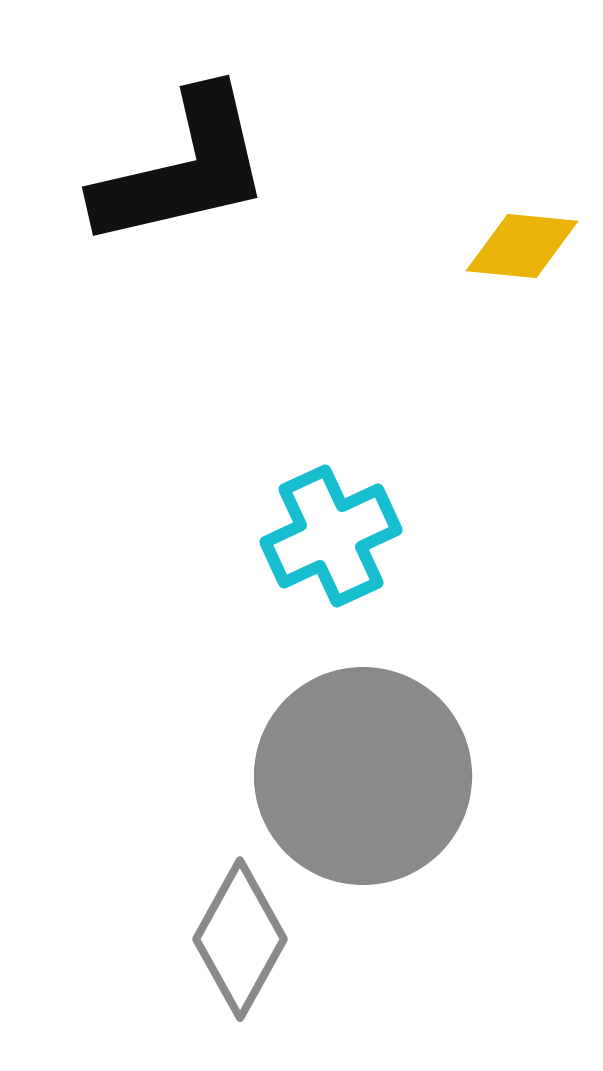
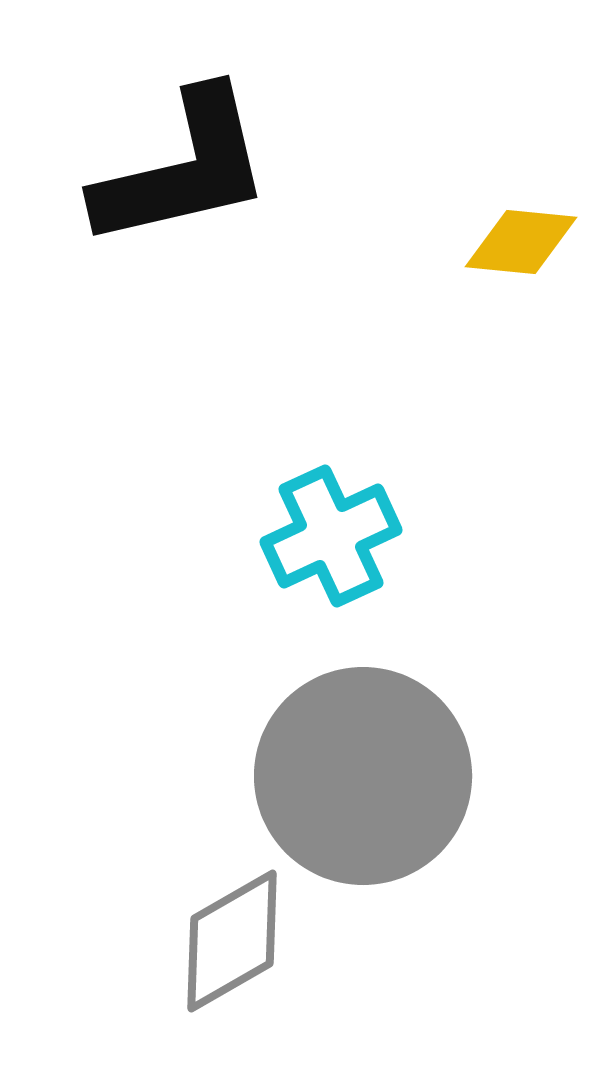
yellow diamond: moved 1 px left, 4 px up
gray diamond: moved 8 px left, 2 px down; rotated 31 degrees clockwise
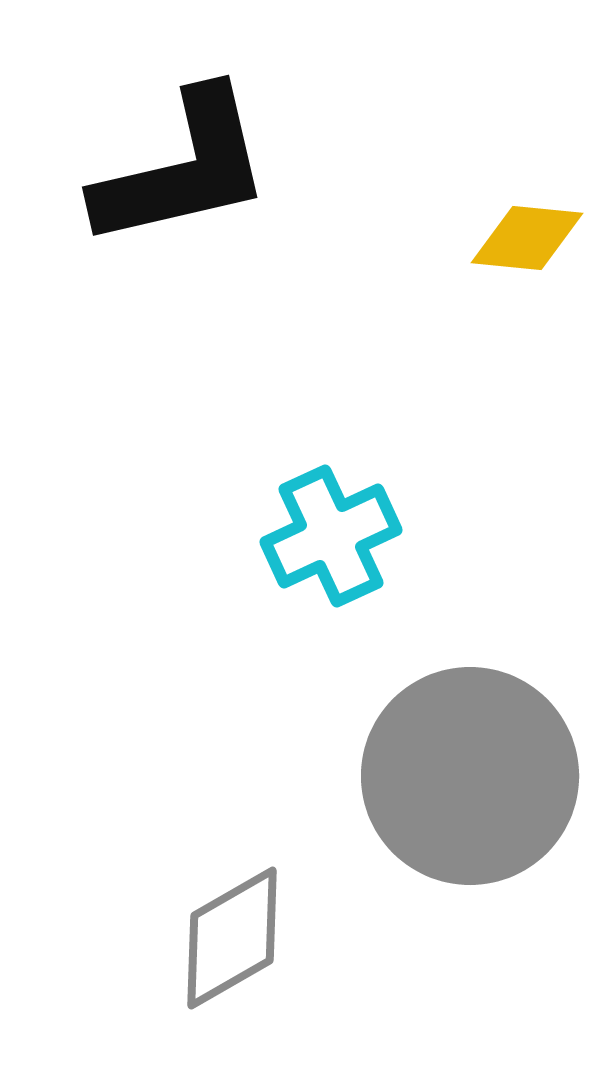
yellow diamond: moved 6 px right, 4 px up
gray circle: moved 107 px right
gray diamond: moved 3 px up
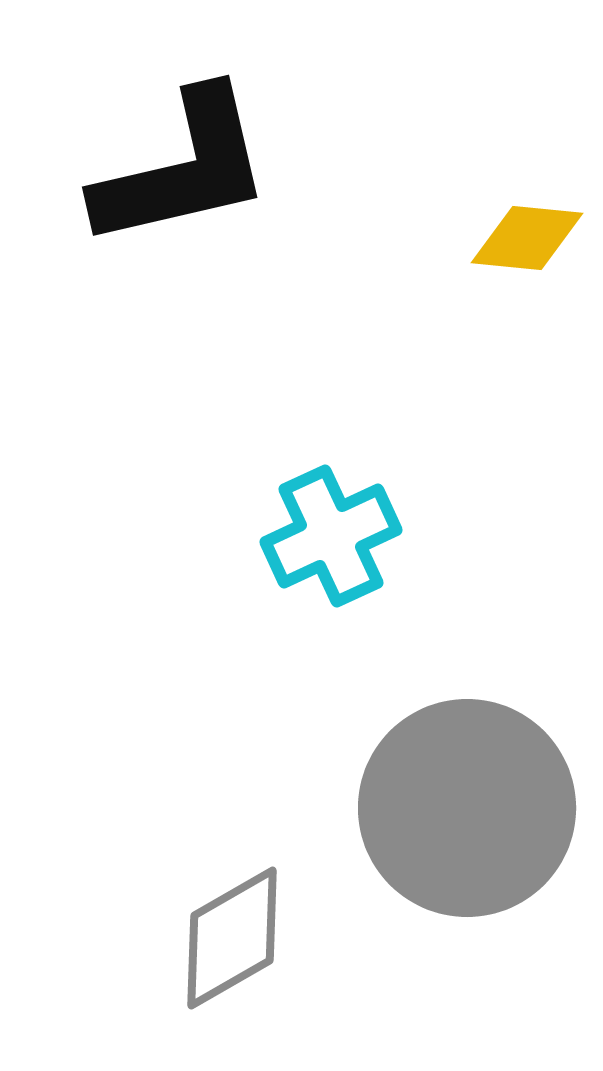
gray circle: moved 3 px left, 32 px down
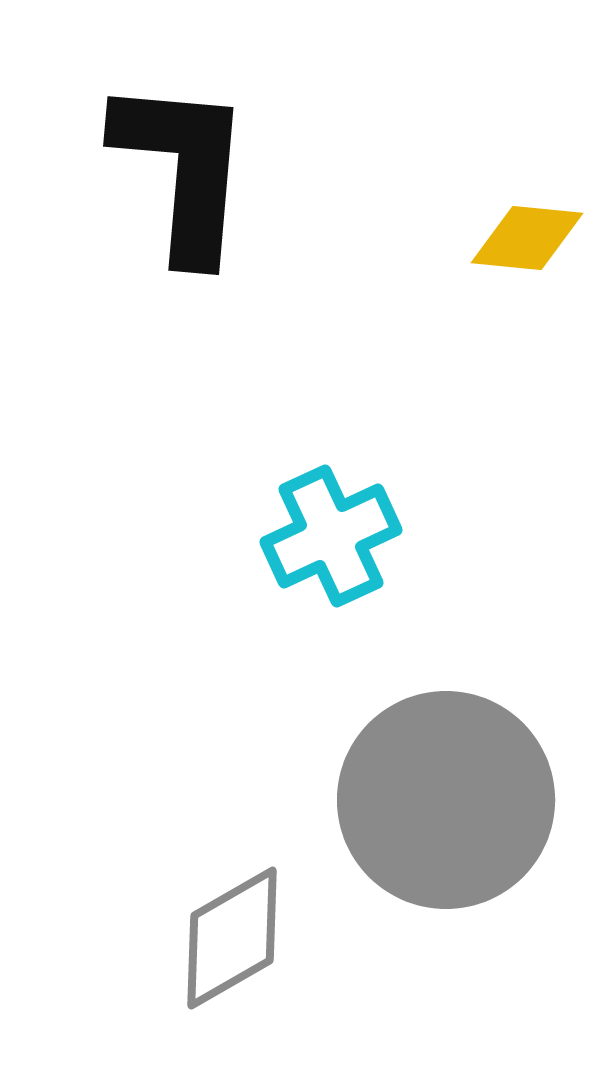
black L-shape: rotated 72 degrees counterclockwise
gray circle: moved 21 px left, 8 px up
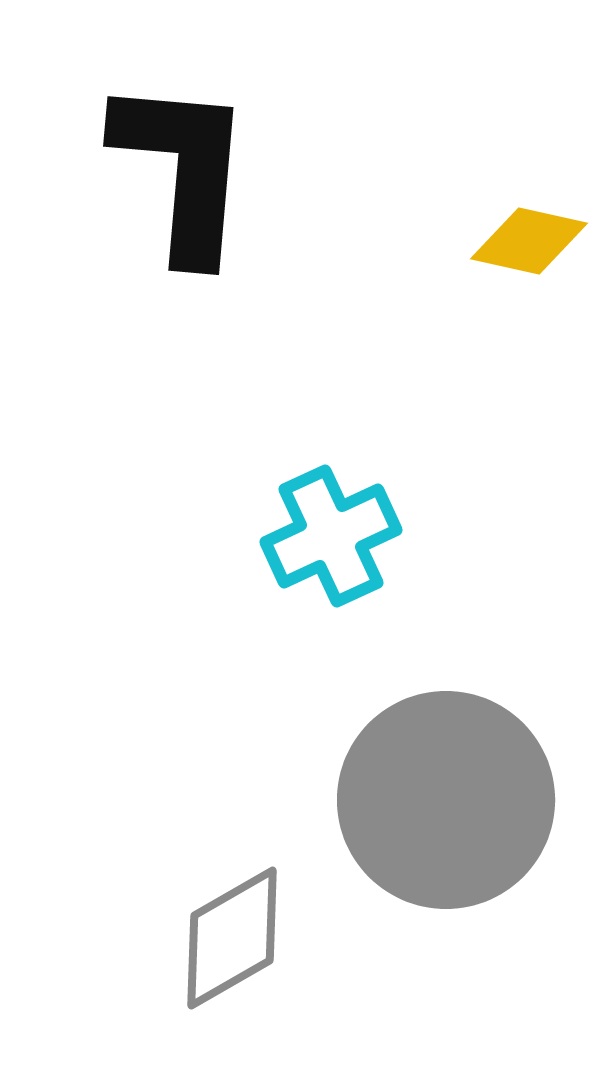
yellow diamond: moved 2 px right, 3 px down; rotated 7 degrees clockwise
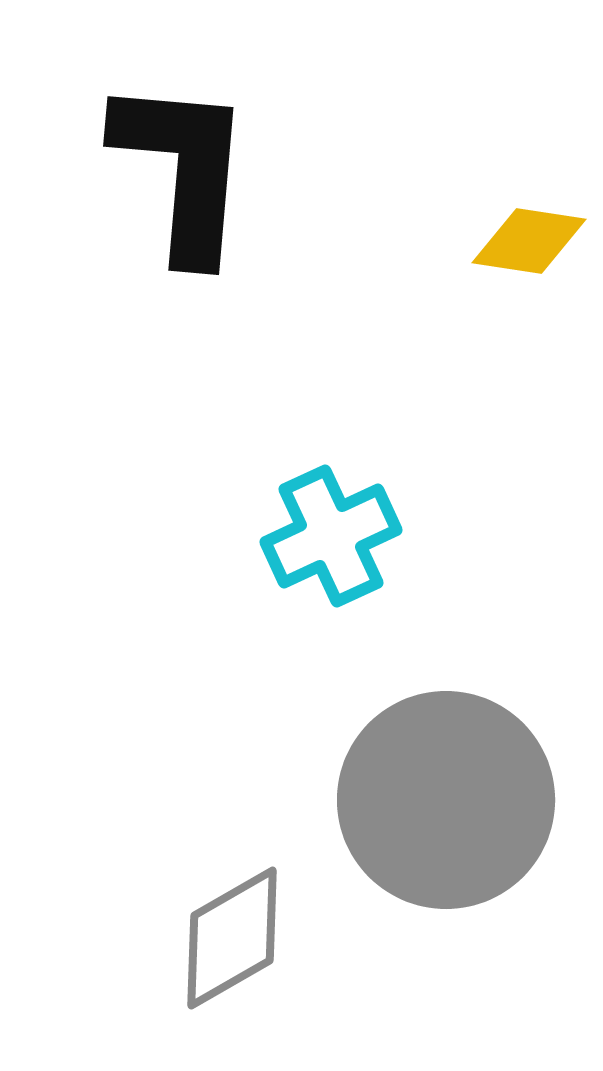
yellow diamond: rotated 4 degrees counterclockwise
